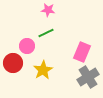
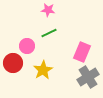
green line: moved 3 px right
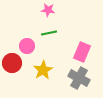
green line: rotated 14 degrees clockwise
red circle: moved 1 px left
gray cross: moved 9 px left, 1 px down; rotated 30 degrees counterclockwise
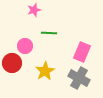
pink star: moved 14 px left; rotated 24 degrees counterclockwise
green line: rotated 14 degrees clockwise
pink circle: moved 2 px left
yellow star: moved 2 px right, 1 px down
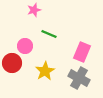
green line: moved 1 px down; rotated 21 degrees clockwise
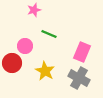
yellow star: rotated 12 degrees counterclockwise
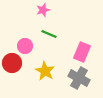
pink star: moved 9 px right
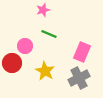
gray cross: rotated 35 degrees clockwise
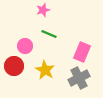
red circle: moved 2 px right, 3 px down
yellow star: moved 1 px up
